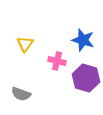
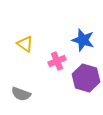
yellow triangle: rotated 30 degrees counterclockwise
pink cross: rotated 36 degrees counterclockwise
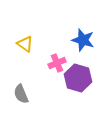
pink cross: moved 2 px down
purple hexagon: moved 8 px left
gray semicircle: rotated 48 degrees clockwise
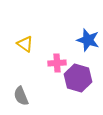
blue star: moved 5 px right
pink cross: rotated 18 degrees clockwise
gray semicircle: moved 2 px down
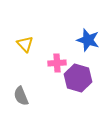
yellow triangle: rotated 12 degrees clockwise
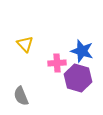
blue star: moved 6 px left, 11 px down
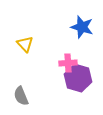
blue star: moved 24 px up
pink cross: moved 11 px right
